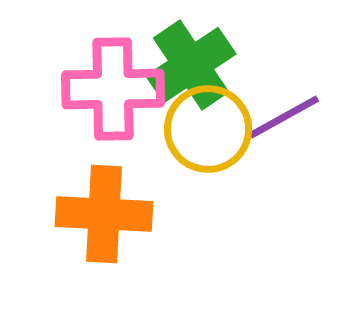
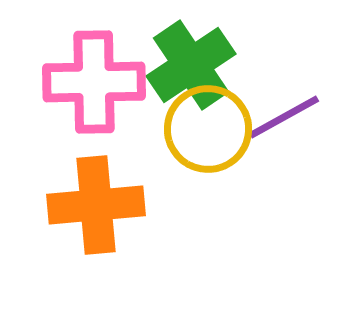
pink cross: moved 19 px left, 7 px up
orange cross: moved 8 px left, 9 px up; rotated 8 degrees counterclockwise
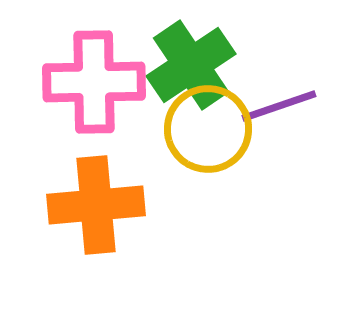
purple line: moved 5 px left, 11 px up; rotated 10 degrees clockwise
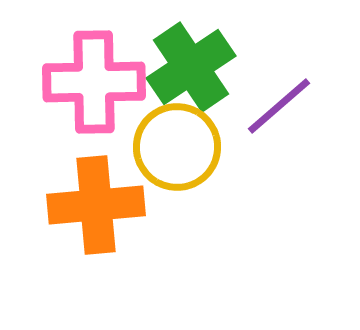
green cross: moved 2 px down
purple line: rotated 22 degrees counterclockwise
yellow circle: moved 31 px left, 18 px down
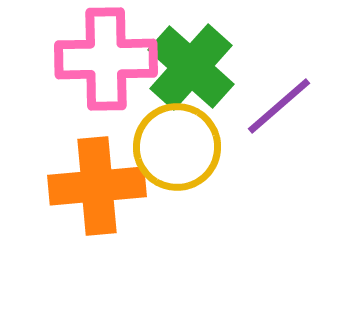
green cross: rotated 14 degrees counterclockwise
pink cross: moved 12 px right, 23 px up
orange cross: moved 1 px right, 19 px up
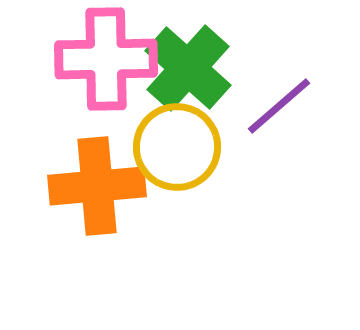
green cross: moved 3 px left, 1 px down
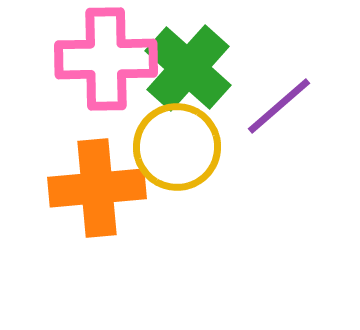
orange cross: moved 2 px down
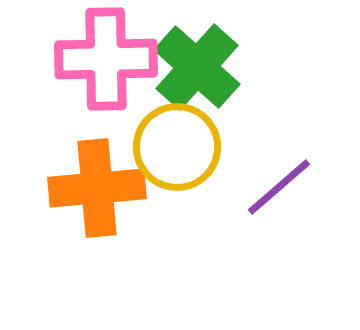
green cross: moved 9 px right, 1 px up
purple line: moved 81 px down
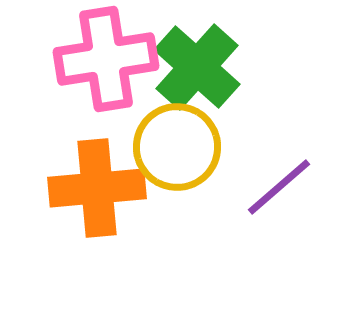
pink cross: rotated 8 degrees counterclockwise
